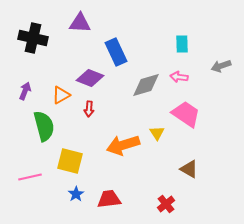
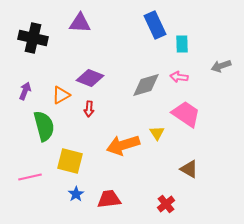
blue rectangle: moved 39 px right, 27 px up
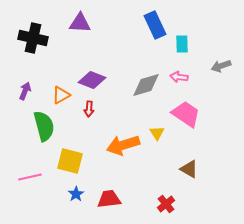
purple diamond: moved 2 px right, 2 px down
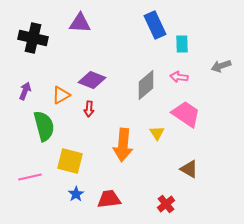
gray diamond: rotated 24 degrees counterclockwise
orange arrow: rotated 68 degrees counterclockwise
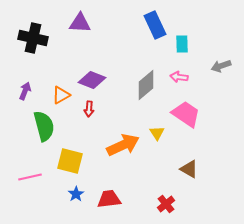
orange arrow: rotated 120 degrees counterclockwise
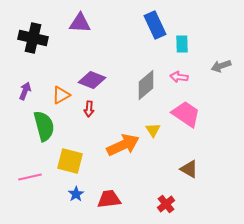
yellow triangle: moved 4 px left, 3 px up
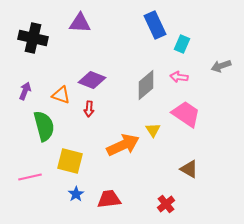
cyan rectangle: rotated 24 degrees clockwise
orange triangle: rotated 48 degrees clockwise
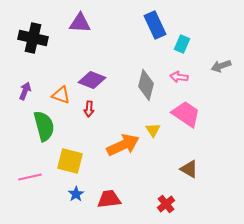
gray diamond: rotated 36 degrees counterclockwise
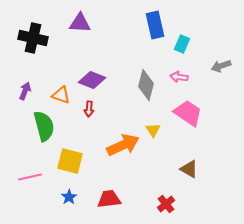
blue rectangle: rotated 12 degrees clockwise
pink trapezoid: moved 2 px right, 1 px up
blue star: moved 7 px left, 3 px down
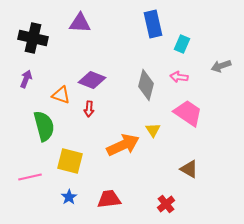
blue rectangle: moved 2 px left, 1 px up
purple arrow: moved 1 px right, 12 px up
